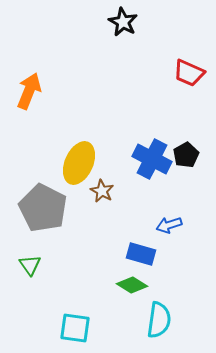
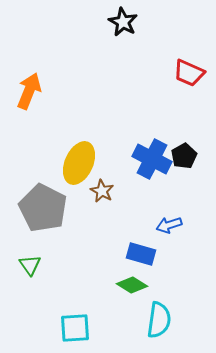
black pentagon: moved 2 px left, 1 px down
cyan square: rotated 12 degrees counterclockwise
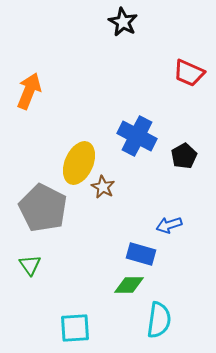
blue cross: moved 15 px left, 23 px up
brown star: moved 1 px right, 4 px up
green diamond: moved 3 px left; rotated 32 degrees counterclockwise
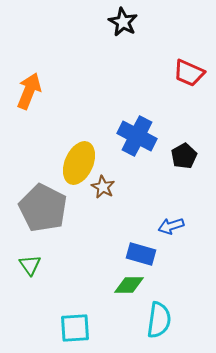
blue arrow: moved 2 px right, 1 px down
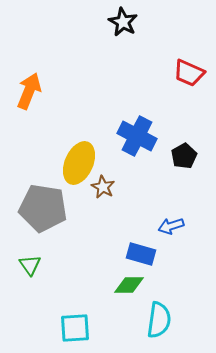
gray pentagon: rotated 18 degrees counterclockwise
